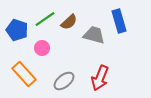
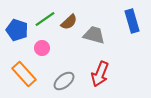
blue rectangle: moved 13 px right
red arrow: moved 4 px up
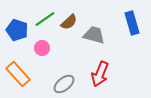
blue rectangle: moved 2 px down
orange rectangle: moved 6 px left
gray ellipse: moved 3 px down
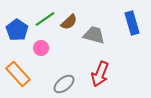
blue pentagon: rotated 15 degrees clockwise
pink circle: moved 1 px left
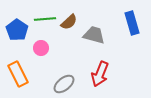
green line: rotated 30 degrees clockwise
orange rectangle: rotated 15 degrees clockwise
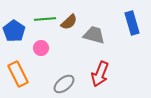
blue pentagon: moved 3 px left, 1 px down
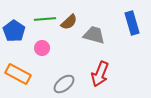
pink circle: moved 1 px right
orange rectangle: rotated 35 degrees counterclockwise
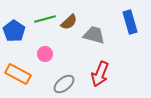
green line: rotated 10 degrees counterclockwise
blue rectangle: moved 2 px left, 1 px up
pink circle: moved 3 px right, 6 px down
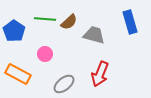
green line: rotated 20 degrees clockwise
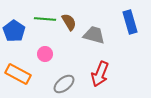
brown semicircle: rotated 78 degrees counterclockwise
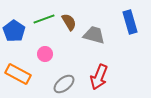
green line: moved 1 px left; rotated 25 degrees counterclockwise
red arrow: moved 1 px left, 3 px down
